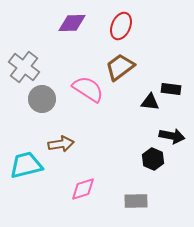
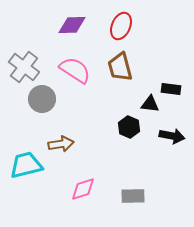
purple diamond: moved 2 px down
brown trapezoid: rotated 68 degrees counterclockwise
pink semicircle: moved 13 px left, 19 px up
black triangle: moved 2 px down
black hexagon: moved 24 px left, 32 px up
gray rectangle: moved 3 px left, 5 px up
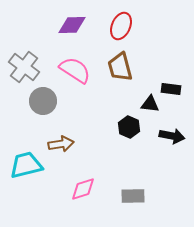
gray circle: moved 1 px right, 2 px down
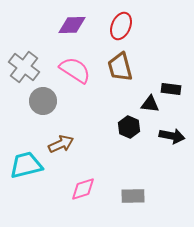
brown arrow: rotated 15 degrees counterclockwise
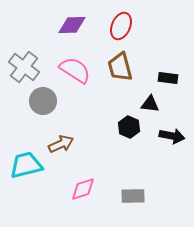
black rectangle: moved 3 px left, 11 px up
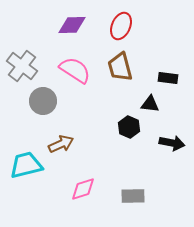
gray cross: moved 2 px left, 1 px up
black arrow: moved 7 px down
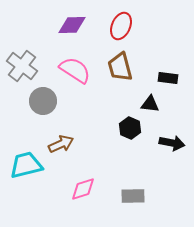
black hexagon: moved 1 px right, 1 px down
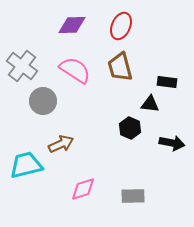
black rectangle: moved 1 px left, 4 px down
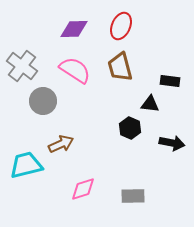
purple diamond: moved 2 px right, 4 px down
black rectangle: moved 3 px right, 1 px up
